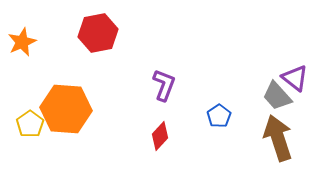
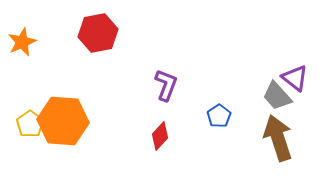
purple L-shape: moved 2 px right
orange hexagon: moved 3 px left, 12 px down
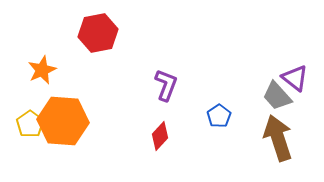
orange star: moved 20 px right, 28 px down
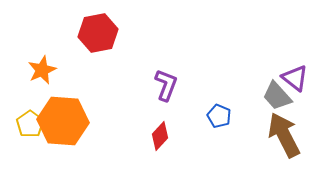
blue pentagon: rotated 15 degrees counterclockwise
brown arrow: moved 6 px right, 3 px up; rotated 9 degrees counterclockwise
